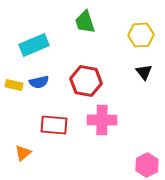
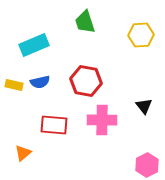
black triangle: moved 34 px down
blue semicircle: moved 1 px right
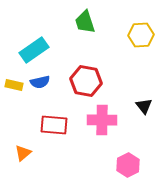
cyan rectangle: moved 5 px down; rotated 12 degrees counterclockwise
pink hexagon: moved 19 px left
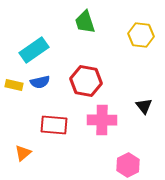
yellow hexagon: rotated 10 degrees clockwise
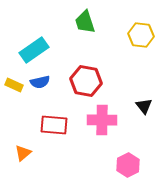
yellow rectangle: rotated 12 degrees clockwise
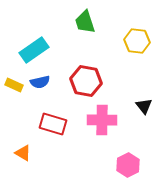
yellow hexagon: moved 4 px left, 6 px down
red rectangle: moved 1 px left, 1 px up; rotated 12 degrees clockwise
orange triangle: rotated 48 degrees counterclockwise
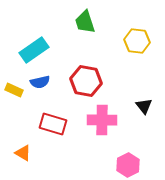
yellow rectangle: moved 5 px down
